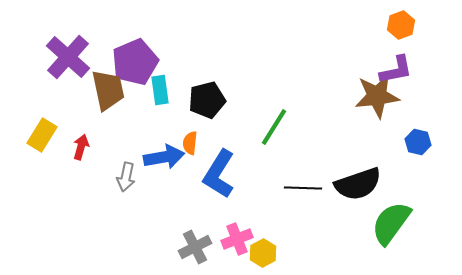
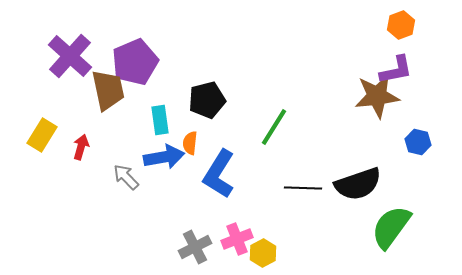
purple cross: moved 2 px right, 1 px up
cyan rectangle: moved 30 px down
gray arrow: rotated 124 degrees clockwise
green semicircle: moved 4 px down
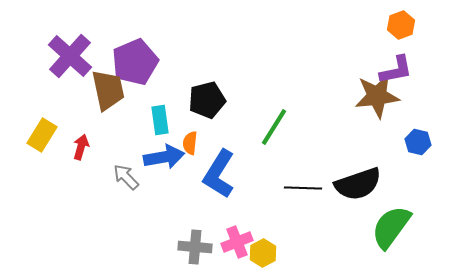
pink cross: moved 3 px down
gray cross: rotated 32 degrees clockwise
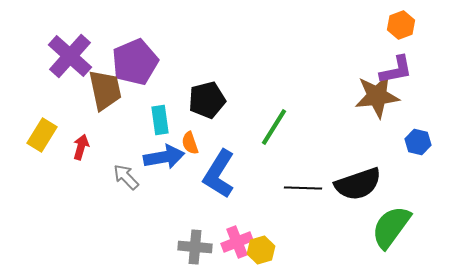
brown trapezoid: moved 3 px left
orange semicircle: rotated 25 degrees counterclockwise
yellow hexagon: moved 2 px left, 3 px up; rotated 12 degrees clockwise
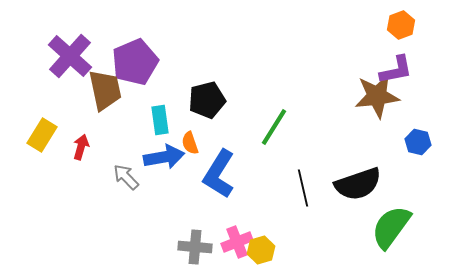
black line: rotated 75 degrees clockwise
